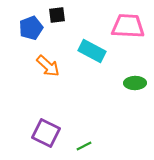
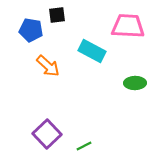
blue pentagon: moved 2 px down; rotated 30 degrees clockwise
purple square: moved 1 px right, 1 px down; rotated 20 degrees clockwise
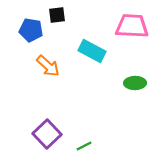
pink trapezoid: moved 4 px right
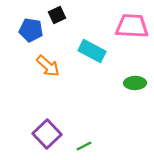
black square: rotated 18 degrees counterclockwise
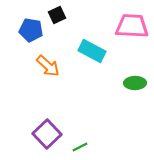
green line: moved 4 px left, 1 px down
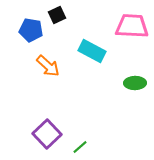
green line: rotated 14 degrees counterclockwise
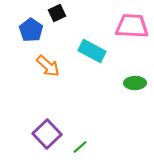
black square: moved 2 px up
blue pentagon: rotated 25 degrees clockwise
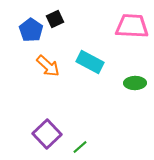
black square: moved 2 px left, 6 px down
cyan rectangle: moved 2 px left, 11 px down
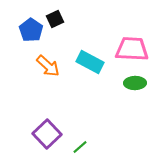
pink trapezoid: moved 23 px down
